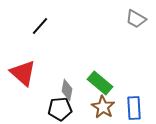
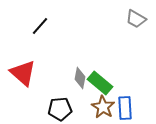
gray diamond: moved 13 px right, 12 px up
blue rectangle: moved 9 px left
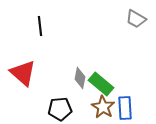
black line: rotated 48 degrees counterclockwise
green rectangle: moved 1 px right, 1 px down
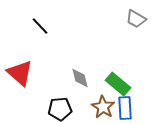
black line: rotated 36 degrees counterclockwise
red triangle: moved 3 px left
gray diamond: rotated 25 degrees counterclockwise
green rectangle: moved 17 px right
